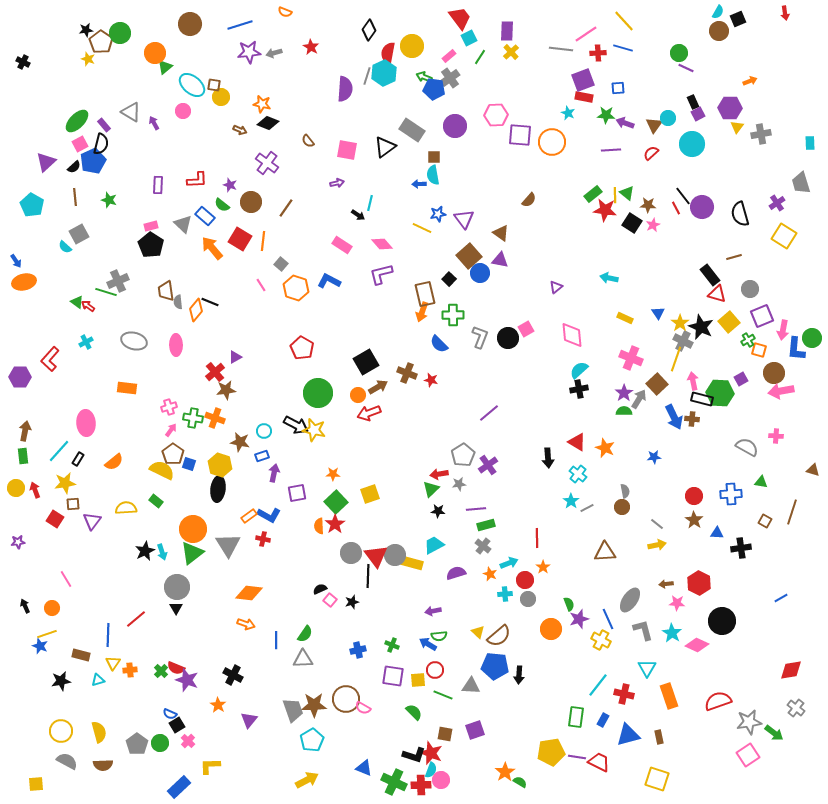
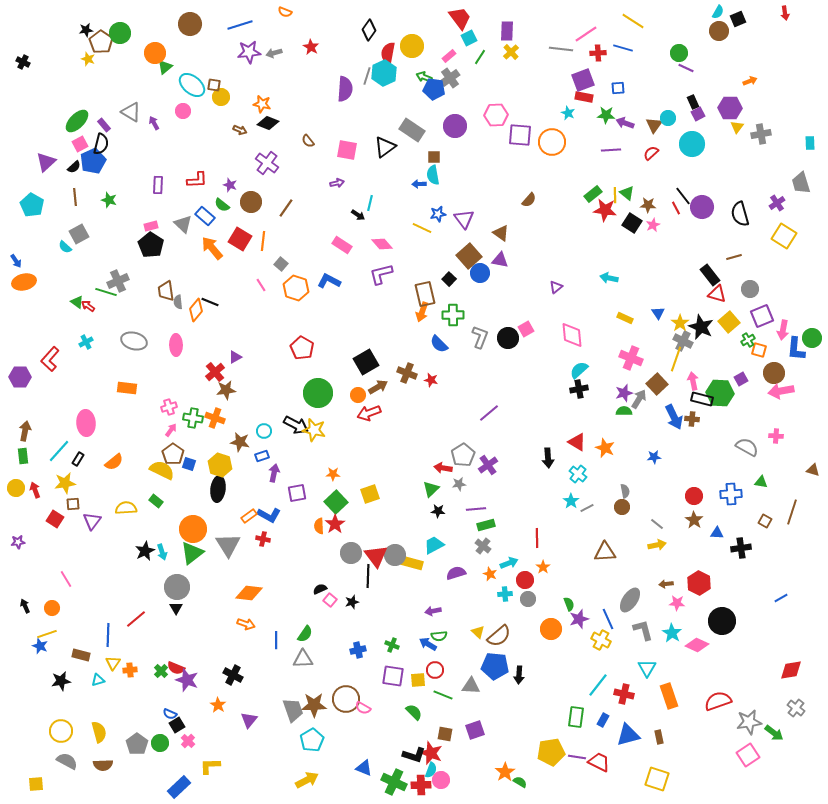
yellow line at (624, 21): moved 9 px right; rotated 15 degrees counterclockwise
purple star at (624, 393): rotated 18 degrees clockwise
red arrow at (439, 474): moved 4 px right, 6 px up; rotated 18 degrees clockwise
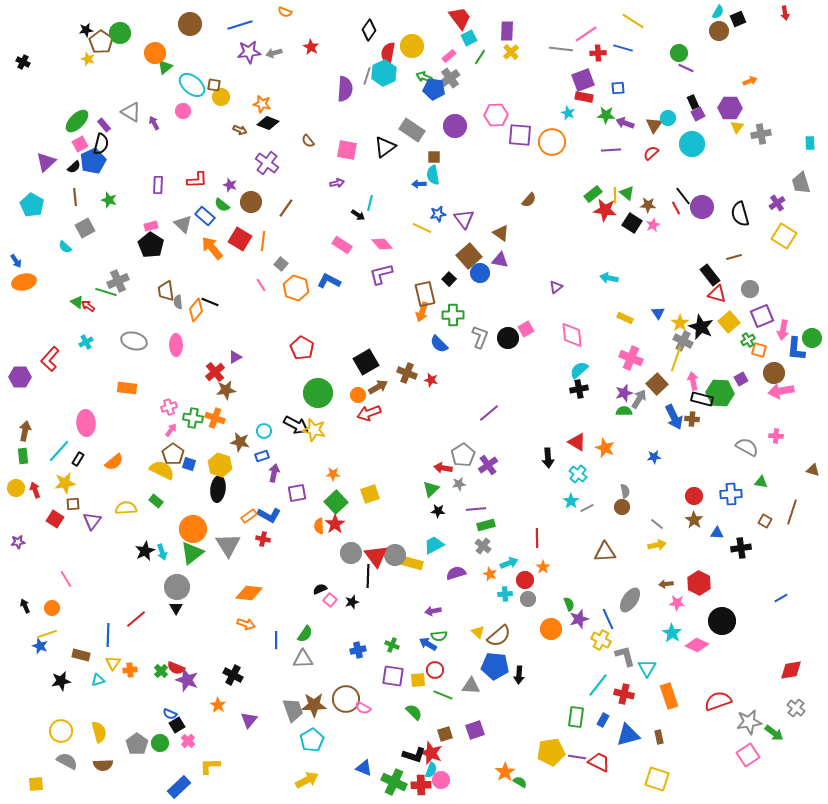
gray square at (79, 234): moved 6 px right, 6 px up
gray L-shape at (643, 630): moved 18 px left, 26 px down
brown square at (445, 734): rotated 28 degrees counterclockwise
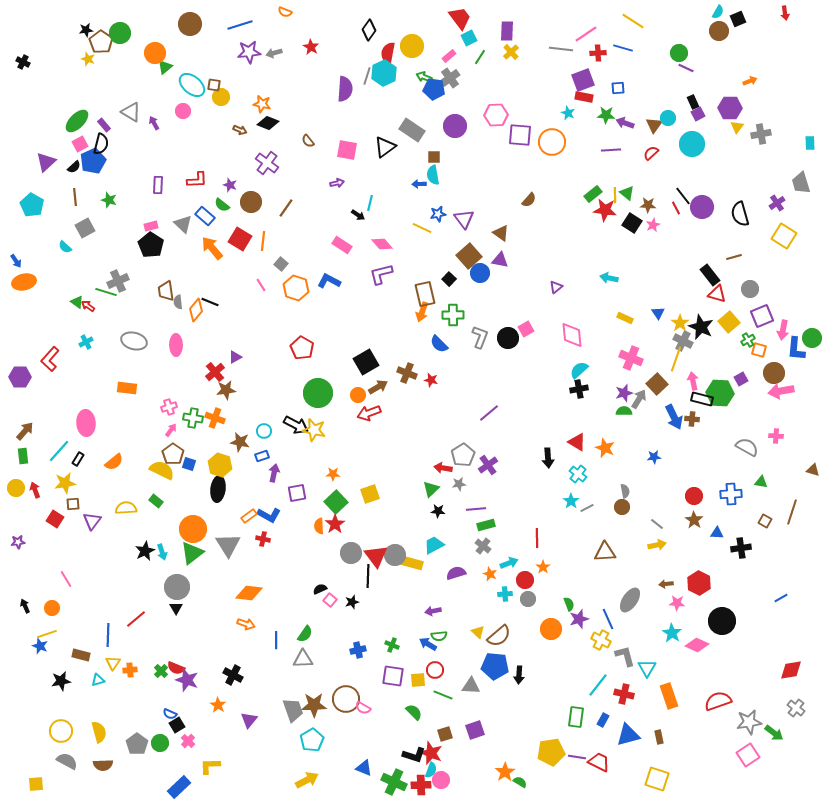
brown arrow at (25, 431): rotated 30 degrees clockwise
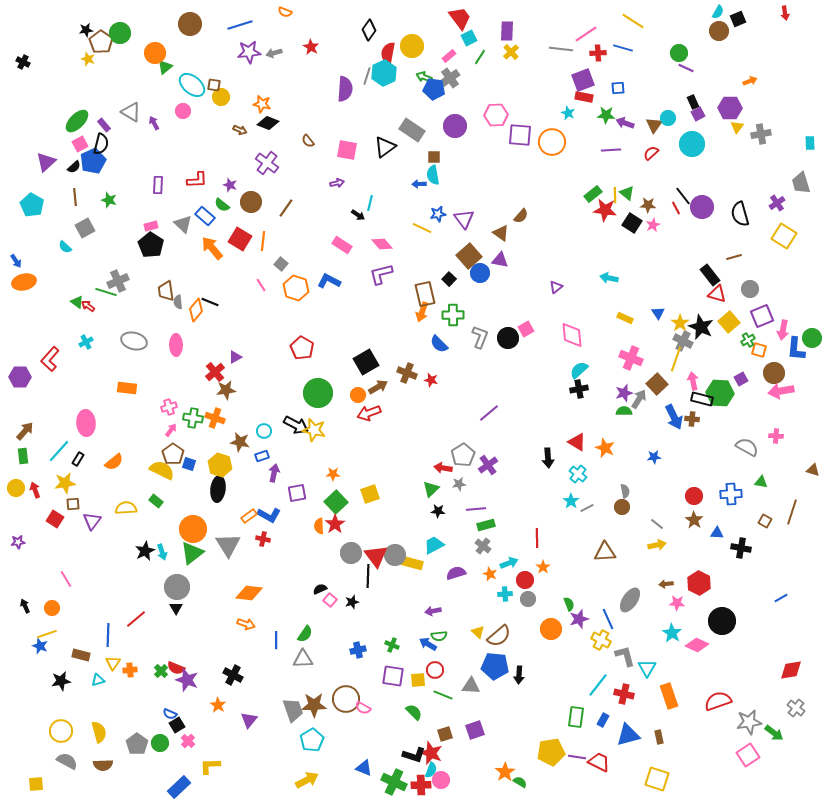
brown semicircle at (529, 200): moved 8 px left, 16 px down
black cross at (741, 548): rotated 18 degrees clockwise
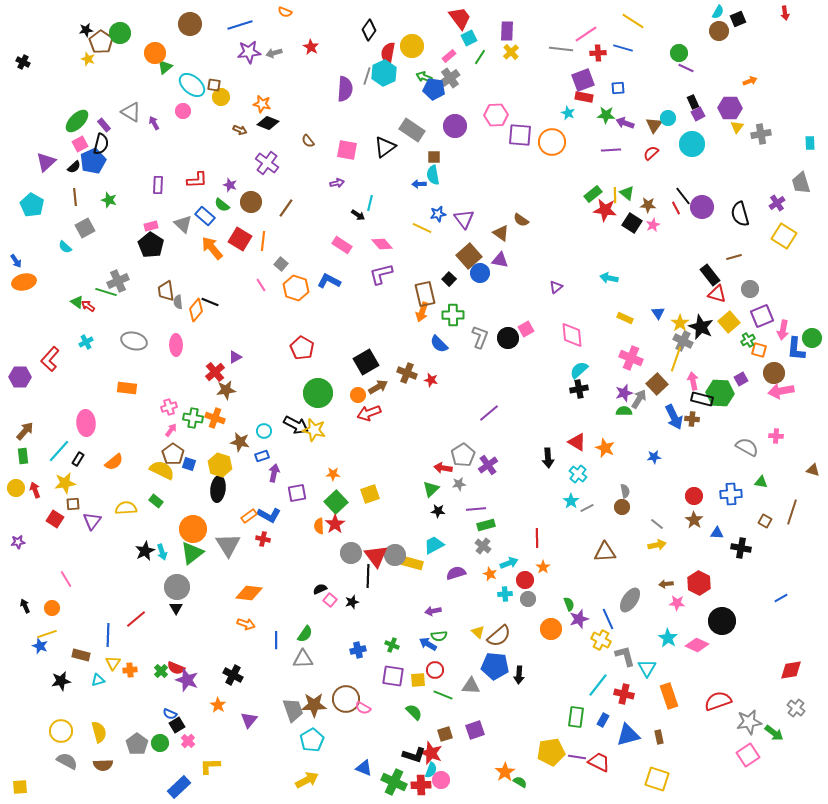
brown semicircle at (521, 216): moved 4 px down; rotated 84 degrees clockwise
cyan star at (672, 633): moved 4 px left, 5 px down
yellow square at (36, 784): moved 16 px left, 3 px down
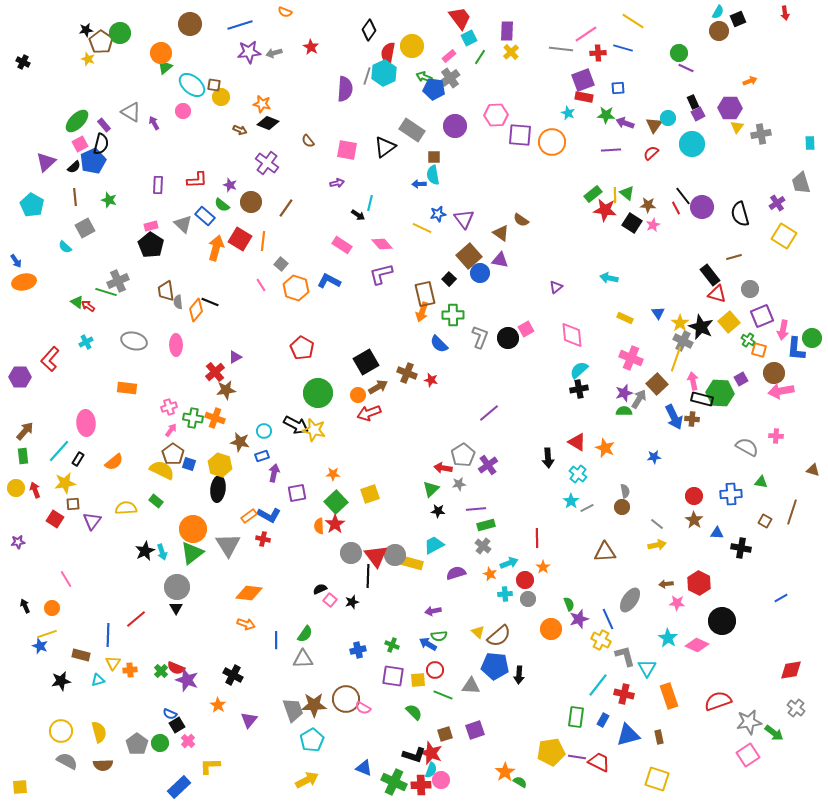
orange circle at (155, 53): moved 6 px right
orange arrow at (212, 248): moved 4 px right; rotated 55 degrees clockwise
green cross at (748, 340): rotated 24 degrees counterclockwise
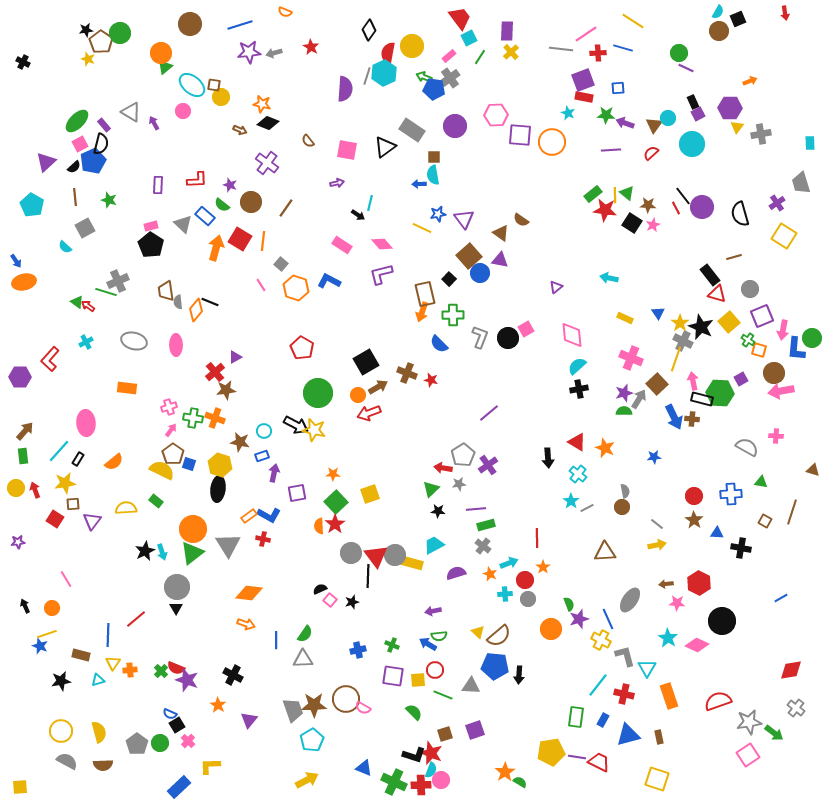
cyan semicircle at (579, 370): moved 2 px left, 4 px up
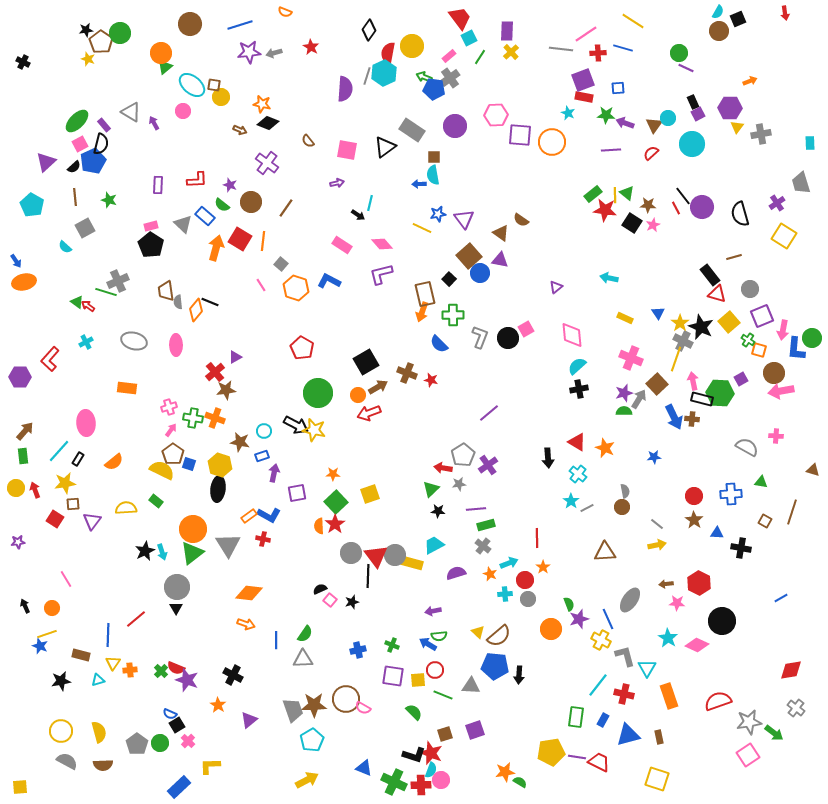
purple triangle at (249, 720): rotated 12 degrees clockwise
orange star at (505, 772): rotated 24 degrees clockwise
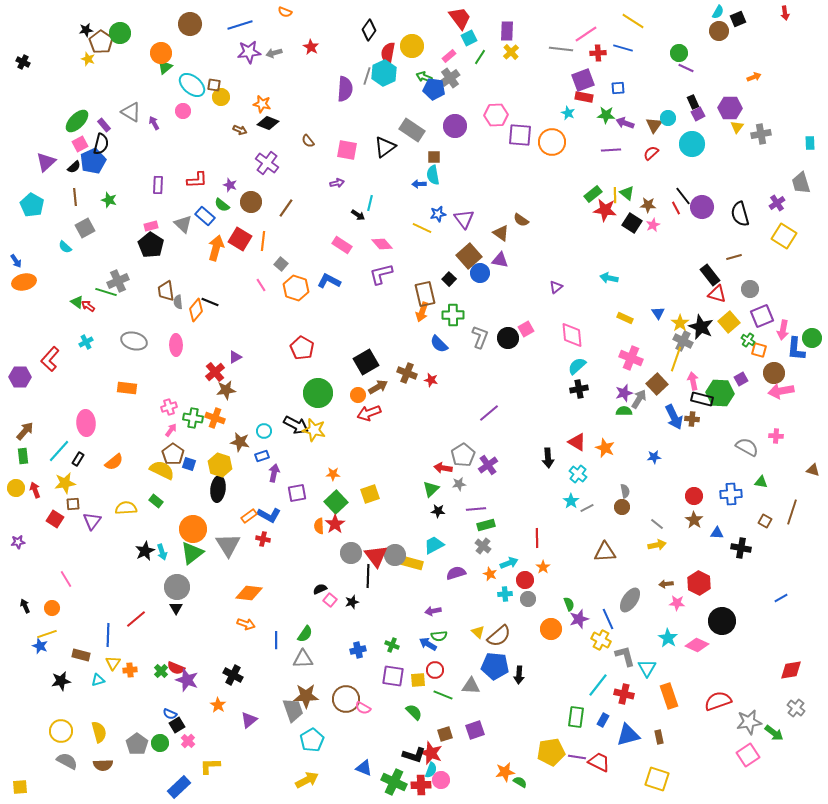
orange arrow at (750, 81): moved 4 px right, 4 px up
brown star at (314, 705): moved 8 px left, 9 px up
